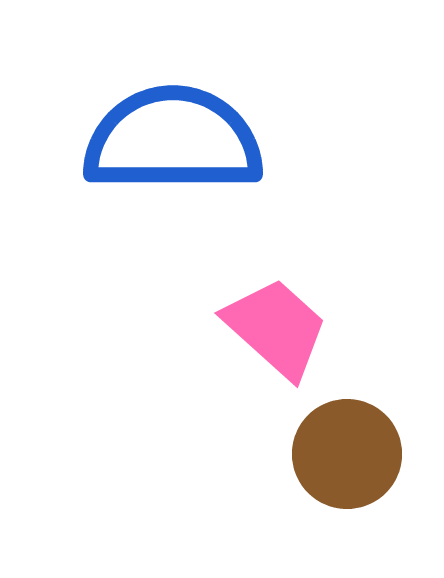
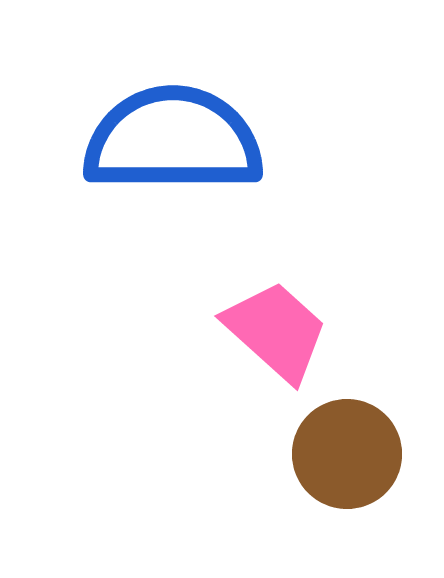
pink trapezoid: moved 3 px down
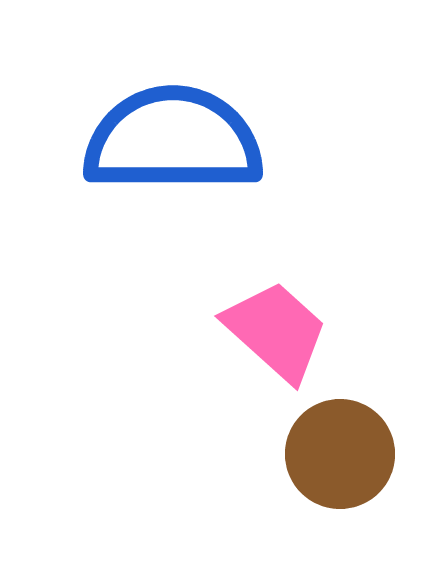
brown circle: moved 7 px left
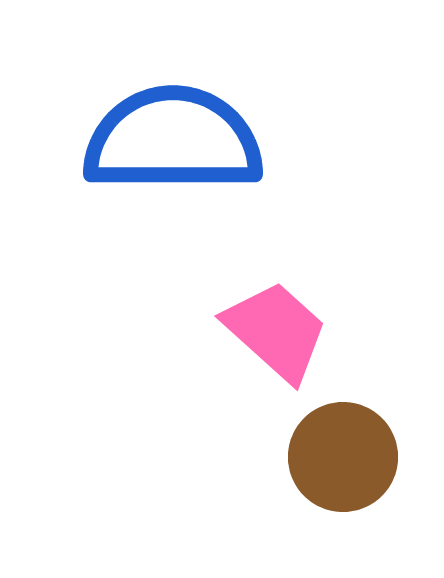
brown circle: moved 3 px right, 3 px down
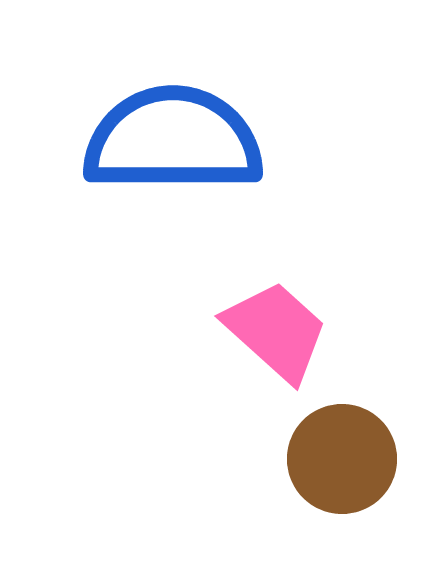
brown circle: moved 1 px left, 2 px down
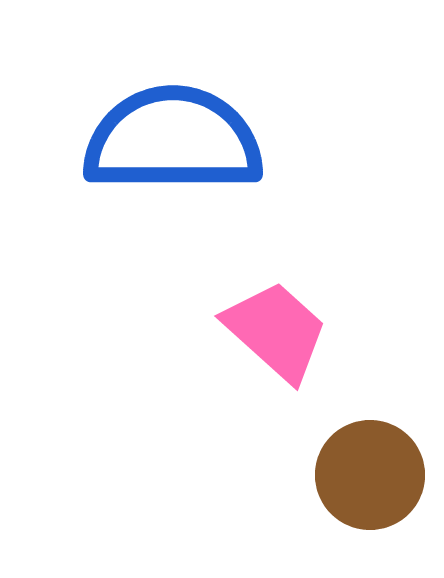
brown circle: moved 28 px right, 16 px down
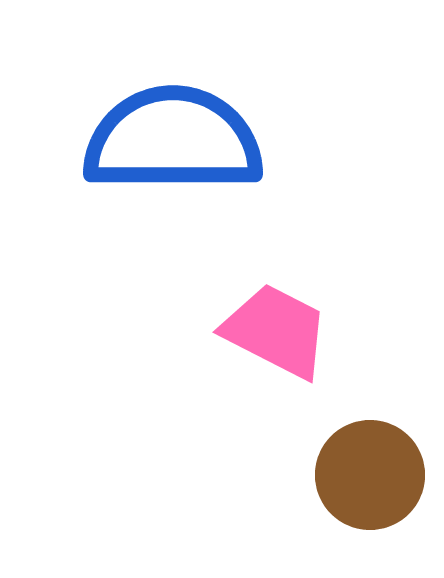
pink trapezoid: rotated 15 degrees counterclockwise
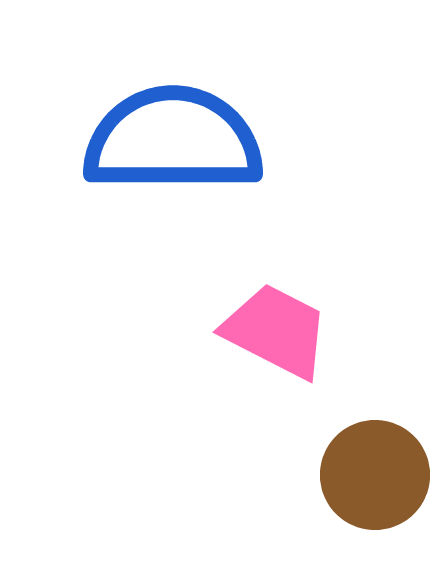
brown circle: moved 5 px right
